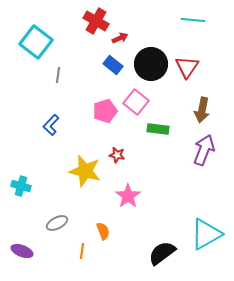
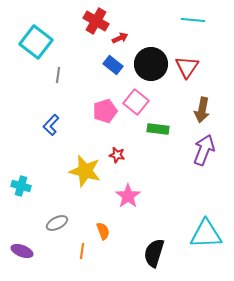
cyan triangle: rotated 28 degrees clockwise
black semicircle: moved 8 px left; rotated 36 degrees counterclockwise
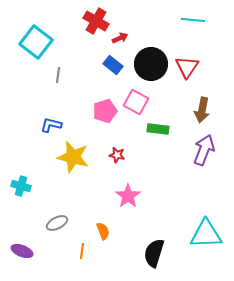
pink square: rotated 10 degrees counterclockwise
blue L-shape: rotated 60 degrees clockwise
yellow star: moved 12 px left, 14 px up
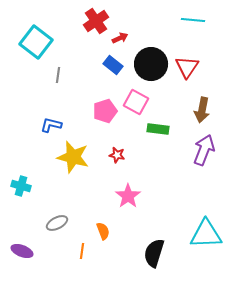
red cross: rotated 25 degrees clockwise
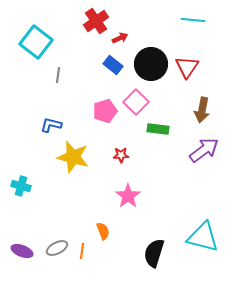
pink square: rotated 15 degrees clockwise
purple arrow: rotated 32 degrees clockwise
red star: moved 4 px right; rotated 14 degrees counterclockwise
gray ellipse: moved 25 px down
cyan triangle: moved 3 px left, 3 px down; rotated 16 degrees clockwise
